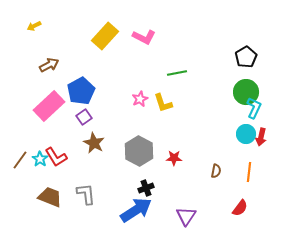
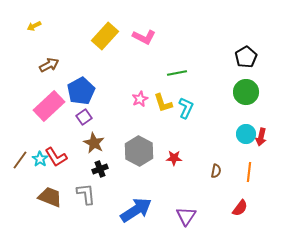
cyan L-shape: moved 68 px left
black cross: moved 46 px left, 19 px up
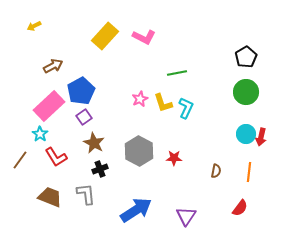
brown arrow: moved 4 px right, 1 px down
cyan star: moved 25 px up
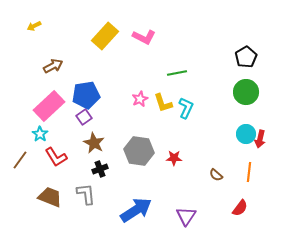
blue pentagon: moved 5 px right, 4 px down; rotated 20 degrees clockwise
red arrow: moved 1 px left, 2 px down
gray hexagon: rotated 20 degrees counterclockwise
brown semicircle: moved 4 px down; rotated 120 degrees clockwise
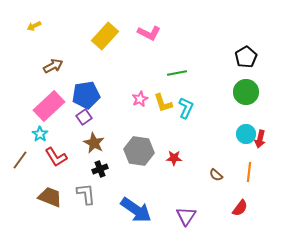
pink L-shape: moved 5 px right, 4 px up
blue arrow: rotated 68 degrees clockwise
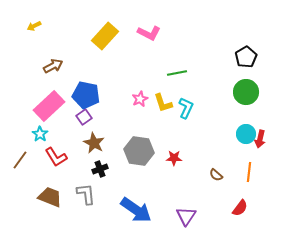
blue pentagon: rotated 20 degrees clockwise
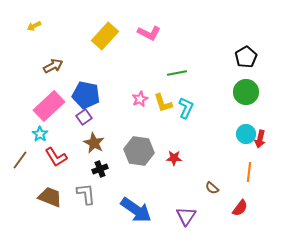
brown semicircle: moved 4 px left, 13 px down
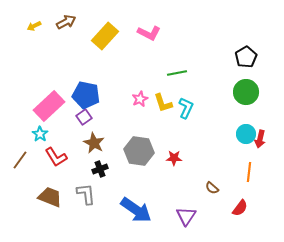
brown arrow: moved 13 px right, 44 px up
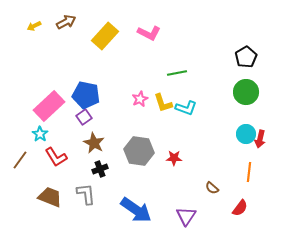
cyan L-shape: rotated 85 degrees clockwise
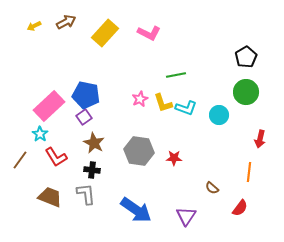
yellow rectangle: moved 3 px up
green line: moved 1 px left, 2 px down
cyan circle: moved 27 px left, 19 px up
black cross: moved 8 px left, 1 px down; rotated 28 degrees clockwise
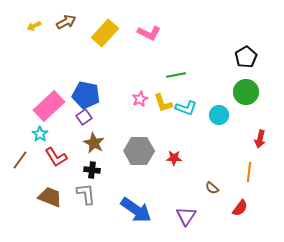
gray hexagon: rotated 8 degrees counterclockwise
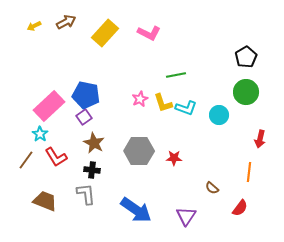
brown line: moved 6 px right
brown trapezoid: moved 5 px left, 4 px down
